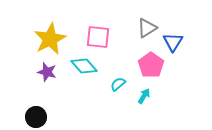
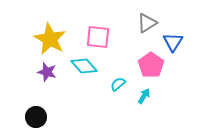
gray triangle: moved 5 px up
yellow star: rotated 16 degrees counterclockwise
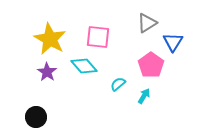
purple star: rotated 18 degrees clockwise
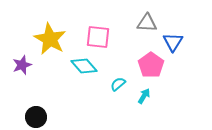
gray triangle: rotated 35 degrees clockwise
purple star: moved 25 px left, 7 px up; rotated 18 degrees clockwise
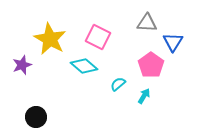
pink square: rotated 20 degrees clockwise
cyan diamond: rotated 8 degrees counterclockwise
